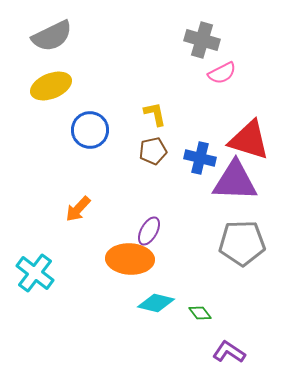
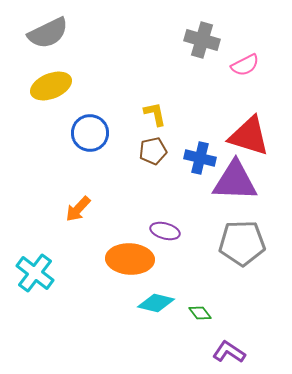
gray semicircle: moved 4 px left, 3 px up
pink semicircle: moved 23 px right, 8 px up
blue circle: moved 3 px down
red triangle: moved 4 px up
purple ellipse: moved 16 px right; rotated 76 degrees clockwise
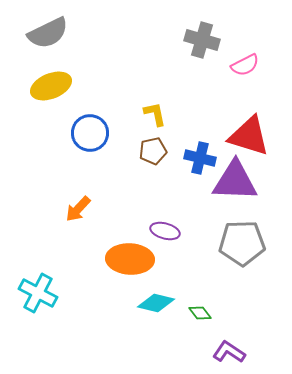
cyan cross: moved 3 px right, 20 px down; rotated 9 degrees counterclockwise
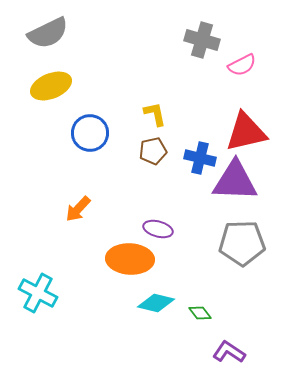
pink semicircle: moved 3 px left
red triangle: moved 3 px left, 4 px up; rotated 30 degrees counterclockwise
purple ellipse: moved 7 px left, 2 px up
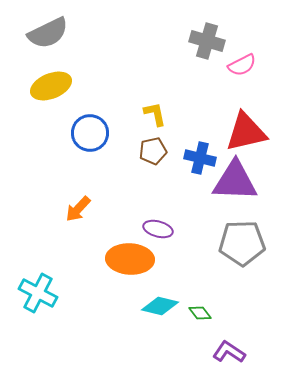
gray cross: moved 5 px right, 1 px down
cyan diamond: moved 4 px right, 3 px down
